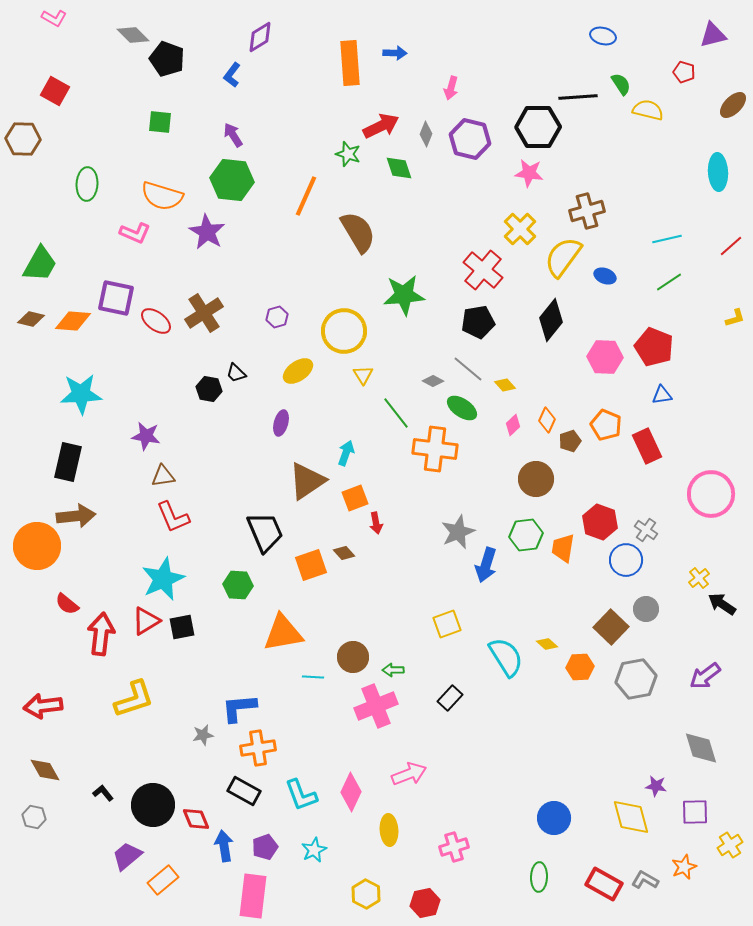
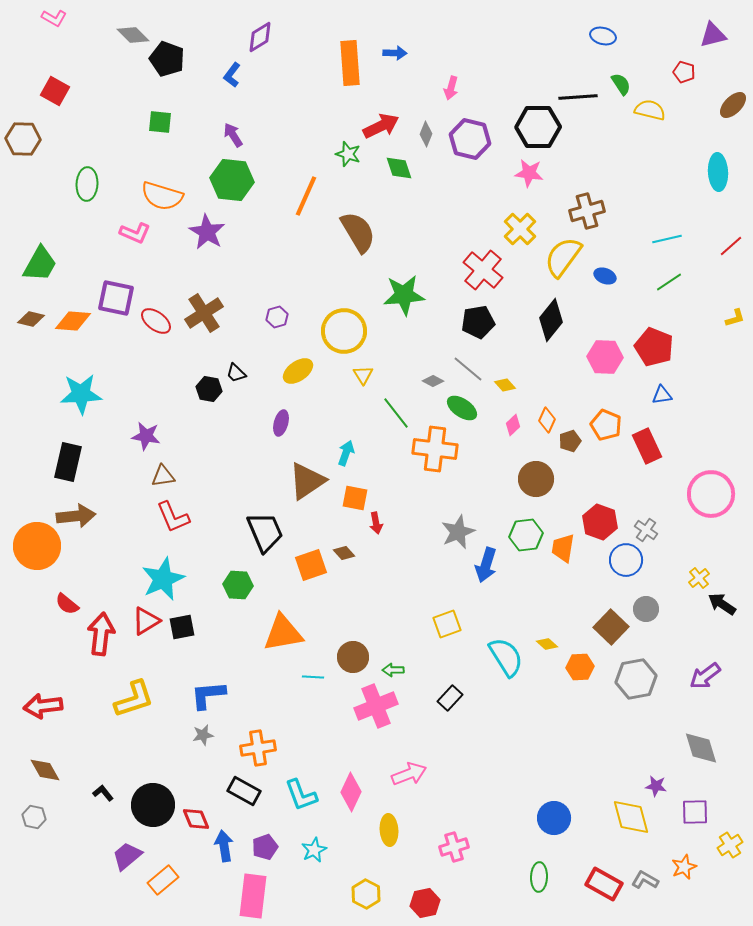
yellow semicircle at (648, 110): moved 2 px right
orange square at (355, 498): rotated 32 degrees clockwise
blue L-shape at (239, 708): moved 31 px left, 13 px up
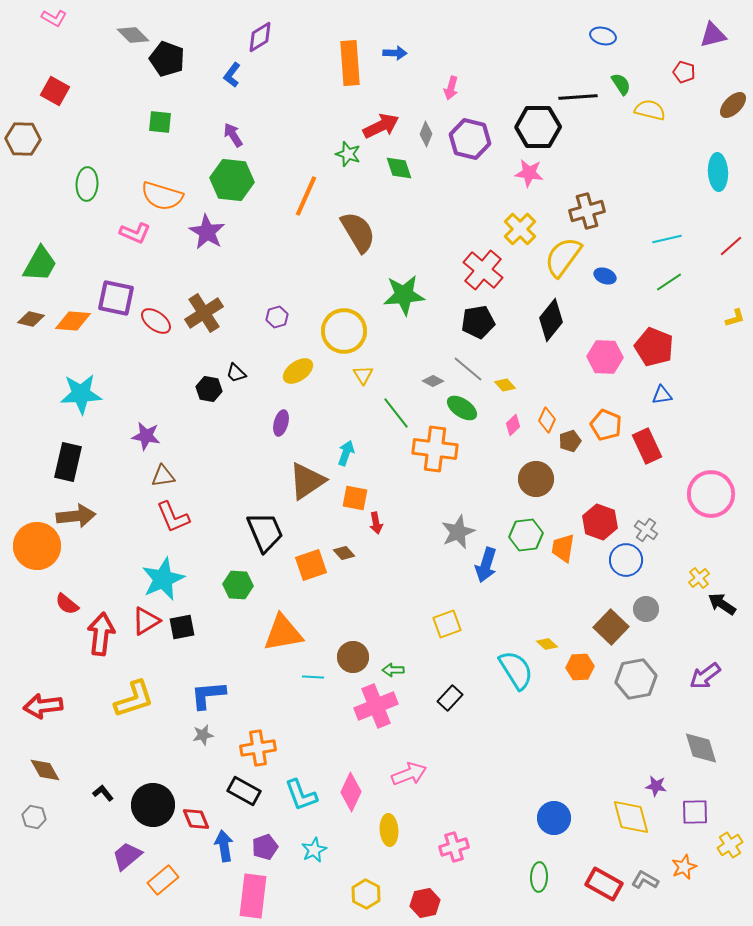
cyan semicircle at (506, 657): moved 10 px right, 13 px down
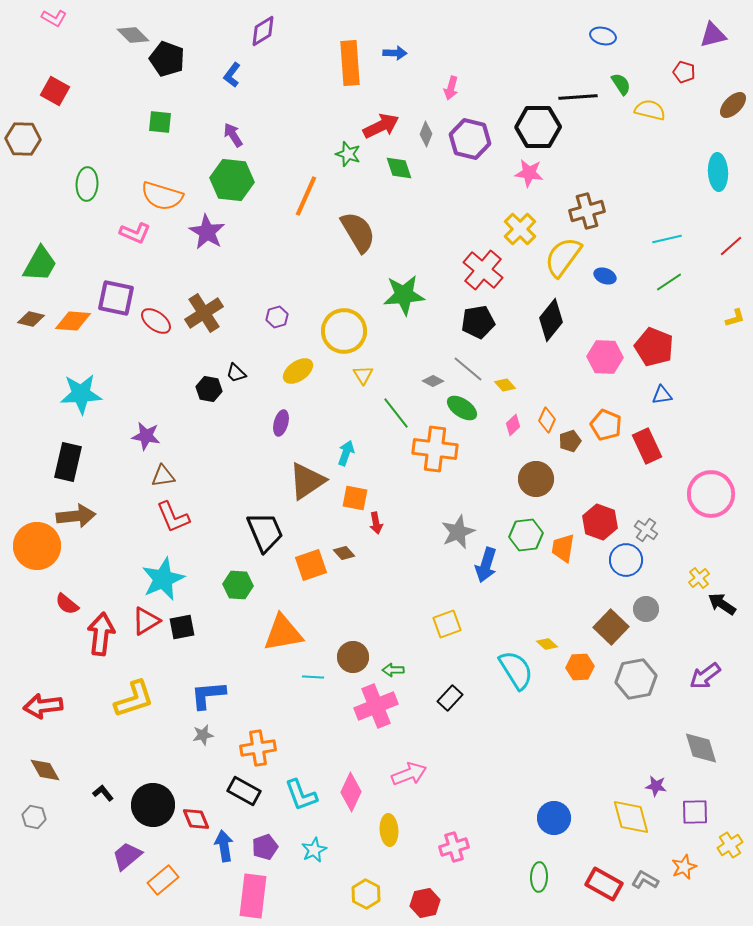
purple diamond at (260, 37): moved 3 px right, 6 px up
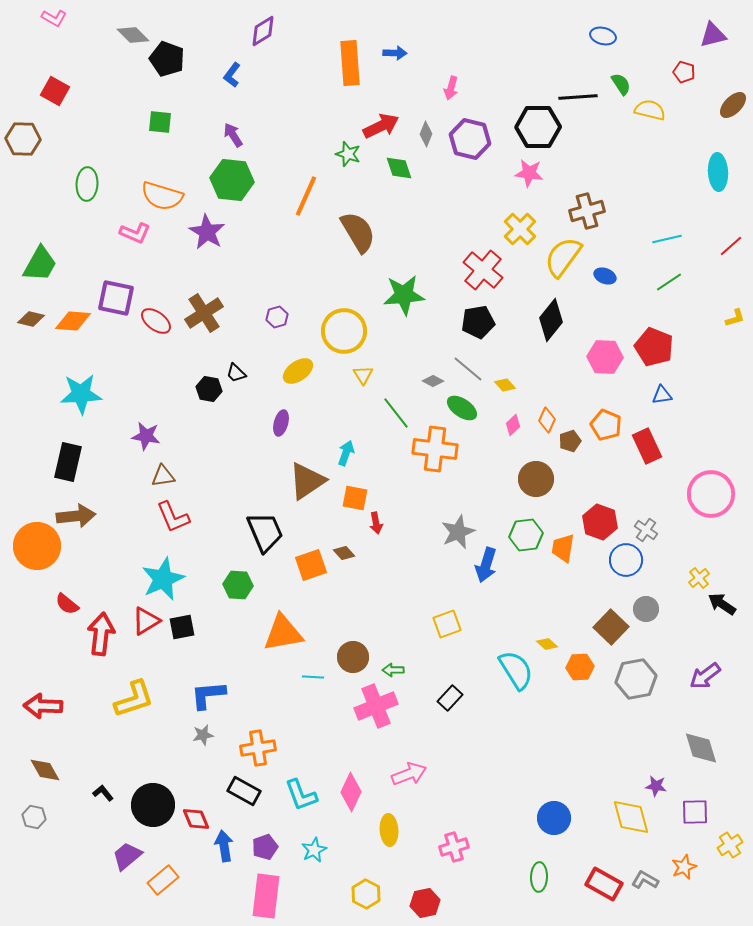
red arrow at (43, 706): rotated 9 degrees clockwise
pink rectangle at (253, 896): moved 13 px right
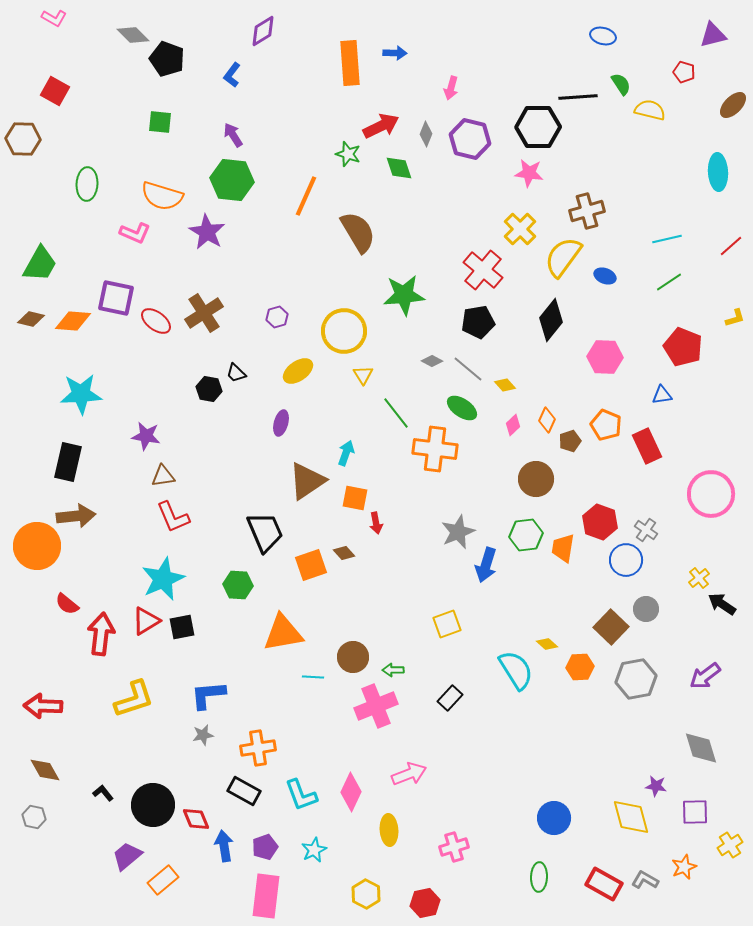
red pentagon at (654, 347): moved 29 px right
gray diamond at (433, 381): moved 1 px left, 20 px up
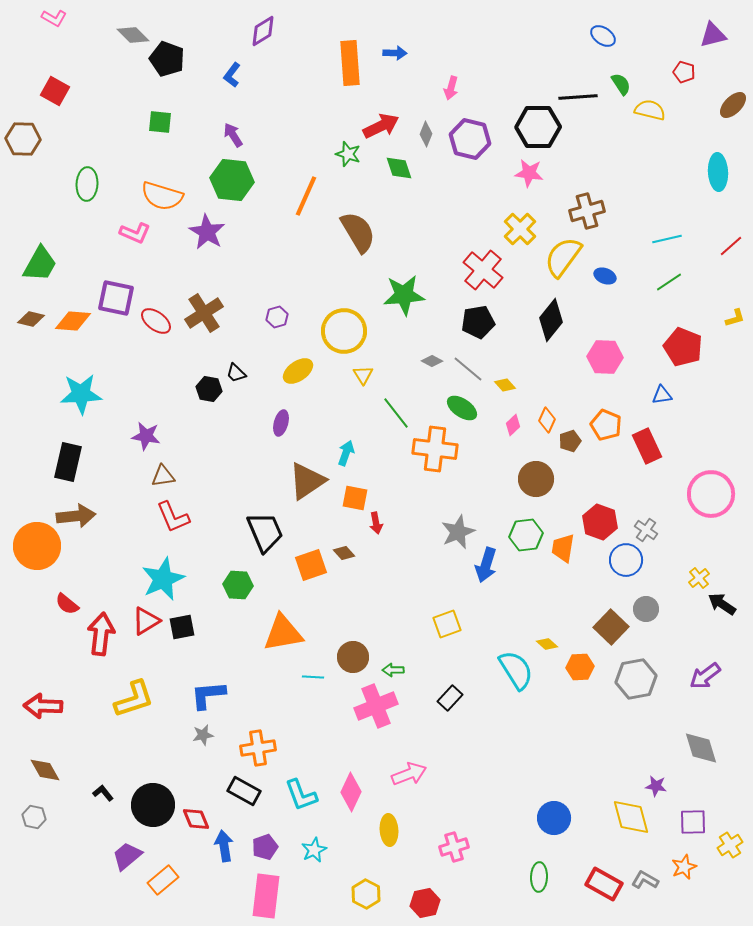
blue ellipse at (603, 36): rotated 20 degrees clockwise
purple square at (695, 812): moved 2 px left, 10 px down
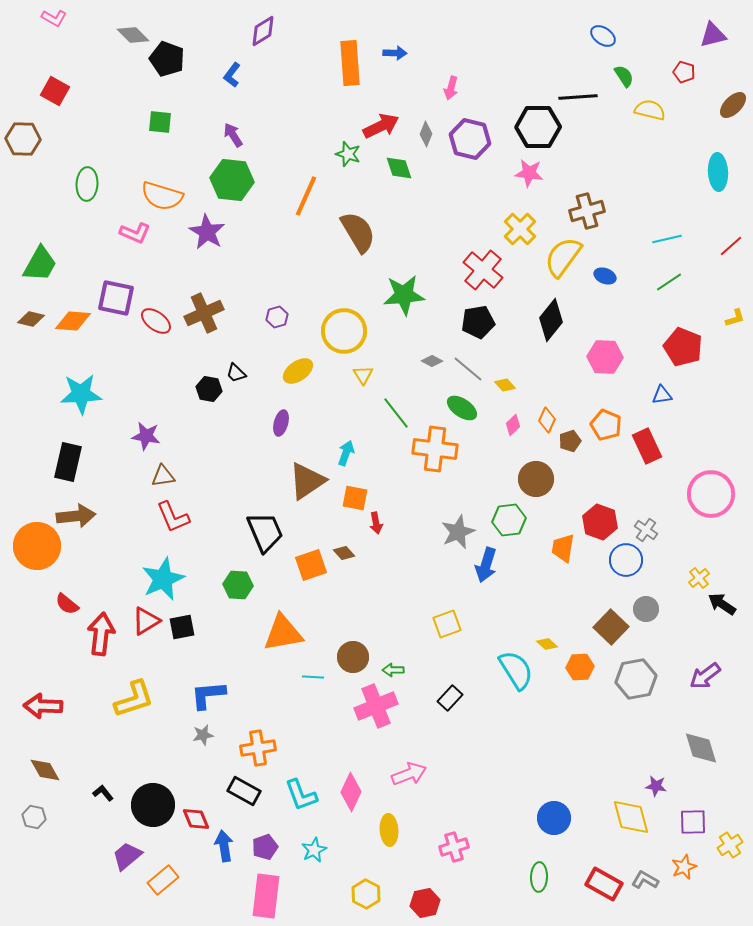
green semicircle at (621, 84): moved 3 px right, 8 px up
brown cross at (204, 313): rotated 9 degrees clockwise
green hexagon at (526, 535): moved 17 px left, 15 px up
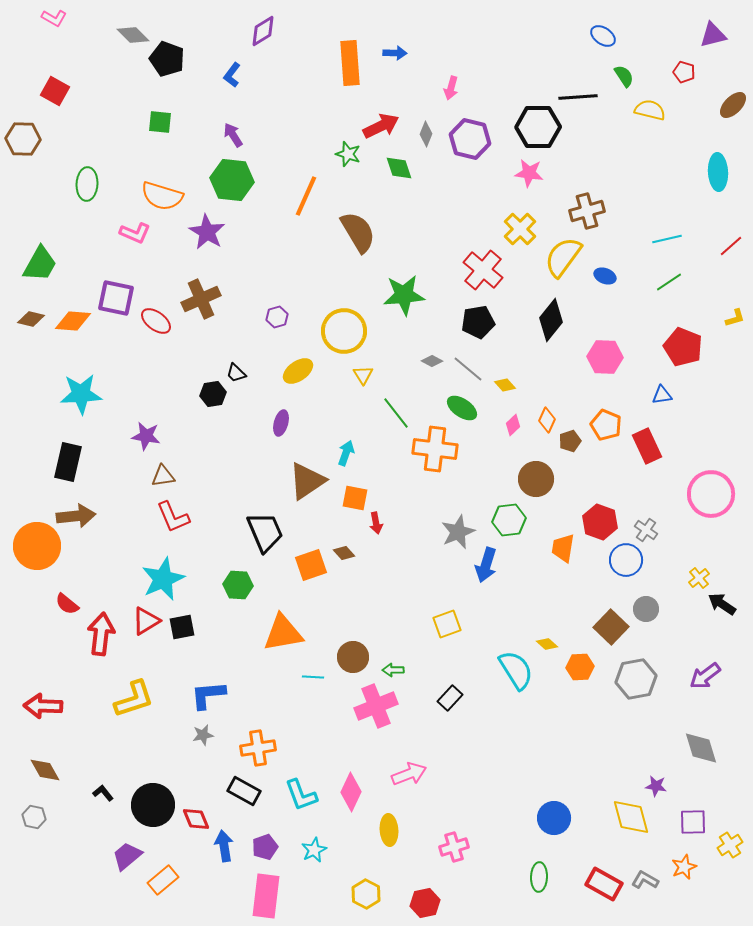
brown cross at (204, 313): moved 3 px left, 14 px up
black hexagon at (209, 389): moved 4 px right, 5 px down; rotated 20 degrees counterclockwise
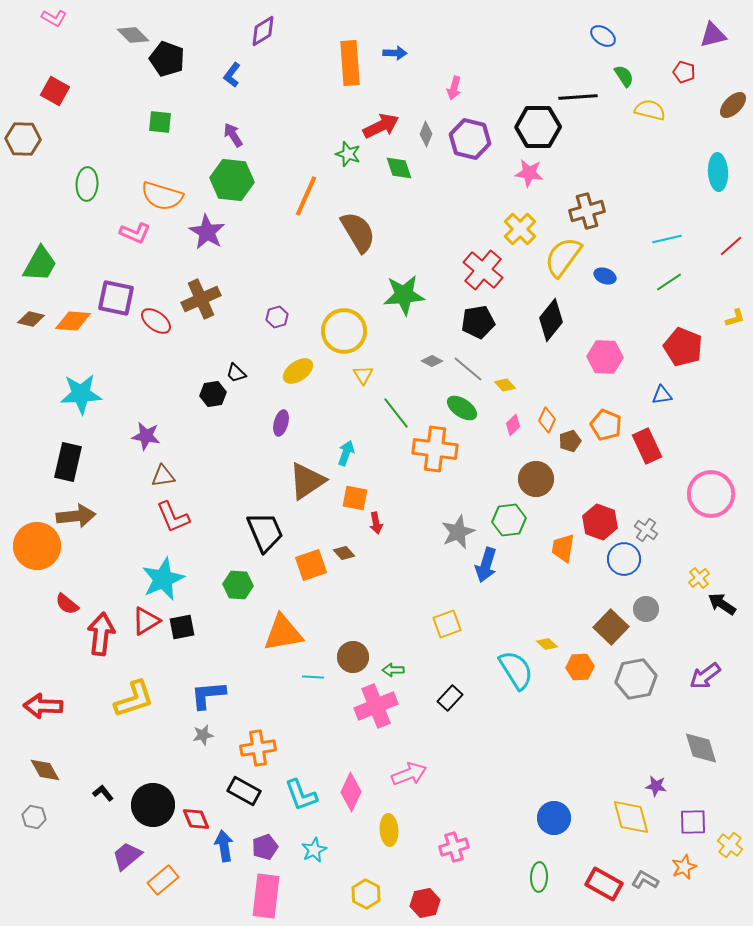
pink arrow at (451, 88): moved 3 px right
blue circle at (626, 560): moved 2 px left, 1 px up
yellow cross at (730, 845): rotated 20 degrees counterclockwise
